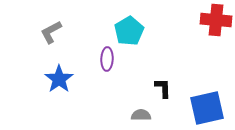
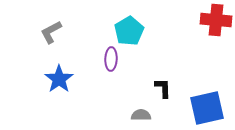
purple ellipse: moved 4 px right
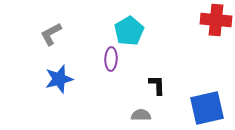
gray L-shape: moved 2 px down
blue star: rotated 20 degrees clockwise
black L-shape: moved 6 px left, 3 px up
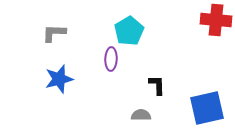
gray L-shape: moved 3 px right, 1 px up; rotated 30 degrees clockwise
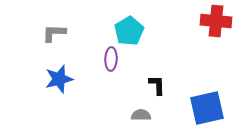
red cross: moved 1 px down
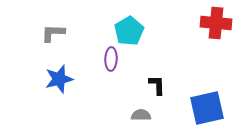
red cross: moved 2 px down
gray L-shape: moved 1 px left
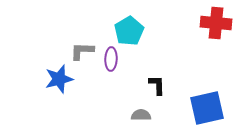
gray L-shape: moved 29 px right, 18 px down
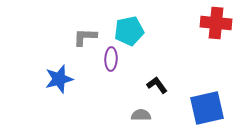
cyan pentagon: rotated 20 degrees clockwise
gray L-shape: moved 3 px right, 14 px up
black L-shape: rotated 35 degrees counterclockwise
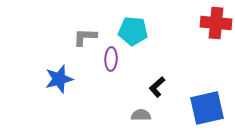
cyan pentagon: moved 4 px right; rotated 16 degrees clockwise
black L-shape: moved 2 px down; rotated 95 degrees counterclockwise
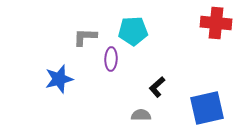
cyan pentagon: rotated 8 degrees counterclockwise
